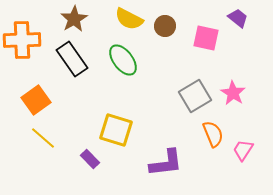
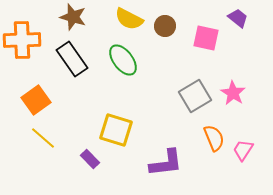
brown star: moved 1 px left, 2 px up; rotated 24 degrees counterclockwise
orange semicircle: moved 1 px right, 4 px down
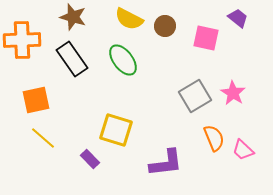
orange square: rotated 24 degrees clockwise
pink trapezoid: rotated 80 degrees counterclockwise
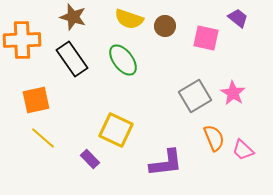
yellow semicircle: rotated 8 degrees counterclockwise
yellow square: rotated 8 degrees clockwise
